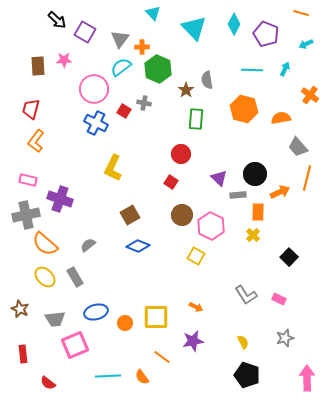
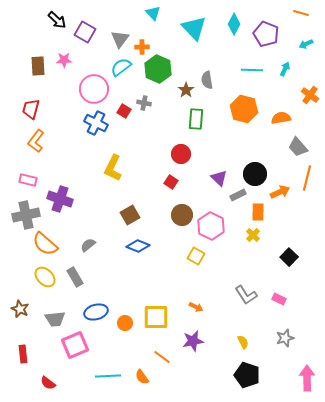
gray rectangle at (238, 195): rotated 21 degrees counterclockwise
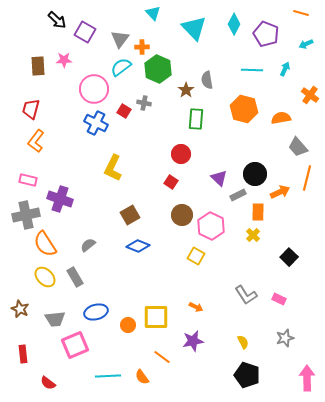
orange semicircle at (45, 244): rotated 16 degrees clockwise
orange circle at (125, 323): moved 3 px right, 2 px down
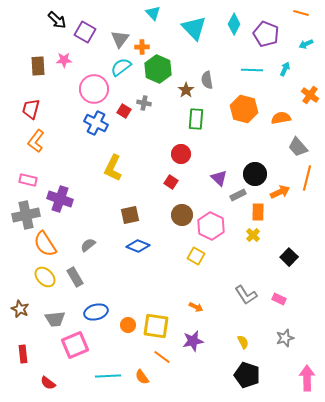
brown square at (130, 215): rotated 18 degrees clockwise
yellow square at (156, 317): moved 9 px down; rotated 8 degrees clockwise
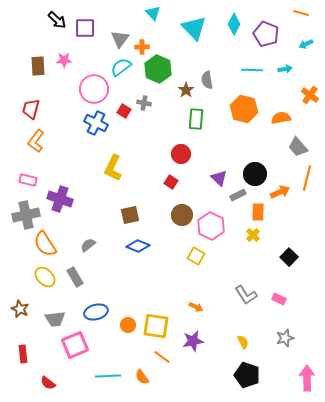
purple square at (85, 32): moved 4 px up; rotated 30 degrees counterclockwise
cyan arrow at (285, 69): rotated 56 degrees clockwise
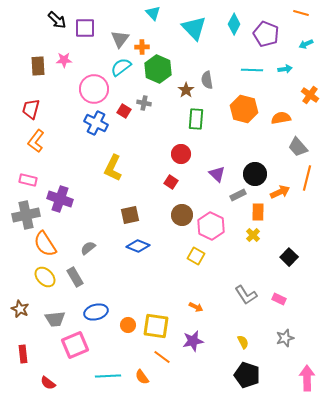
purple triangle at (219, 178): moved 2 px left, 4 px up
gray semicircle at (88, 245): moved 3 px down
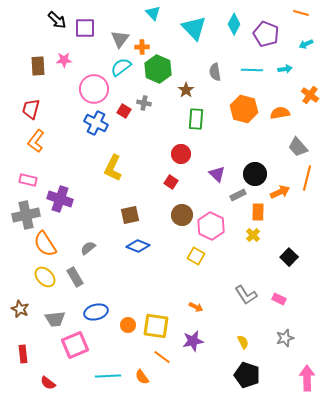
gray semicircle at (207, 80): moved 8 px right, 8 px up
orange semicircle at (281, 118): moved 1 px left, 5 px up
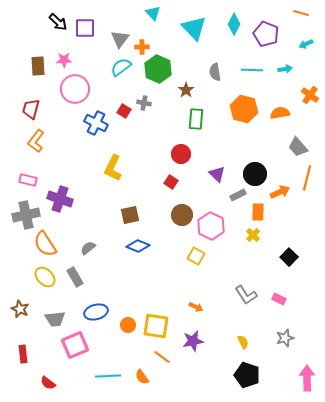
black arrow at (57, 20): moved 1 px right, 2 px down
pink circle at (94, 89): moved 19 px left
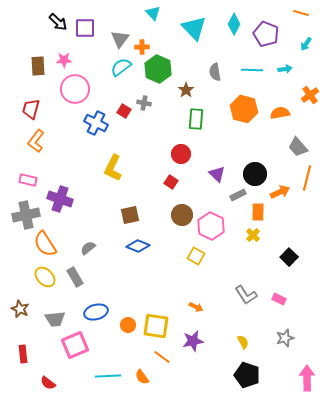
cyan arrow at (306, 44): rotated 32 degrees counterclockwise
orange cross at (310, 95): rotated 18 degrees clockwise
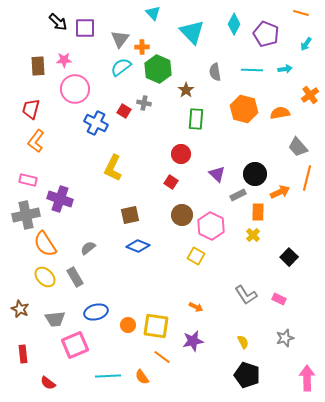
cyan triangle at (194, 28): moved 2 px left, 4 px down
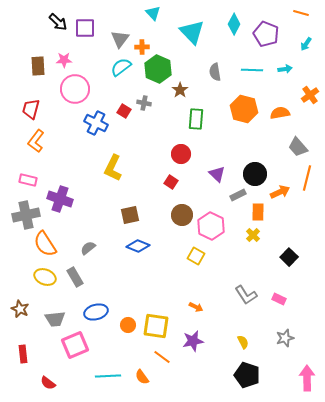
brown star at (186, 90): moved 6 px left
yellow ellipse at (45, 277): rotated 25 degrees counterclockwise
